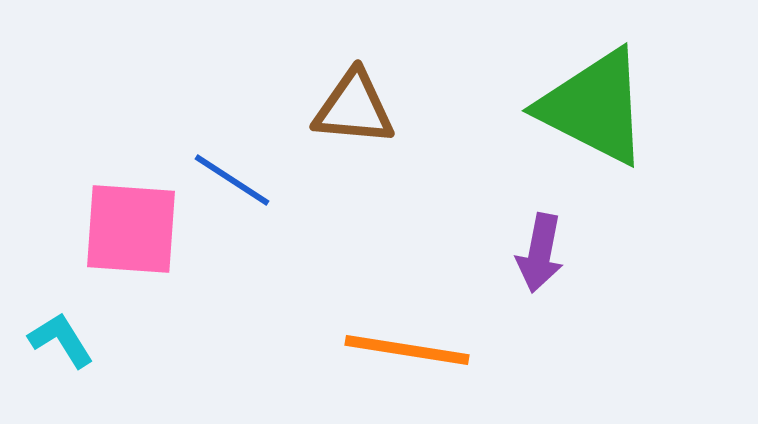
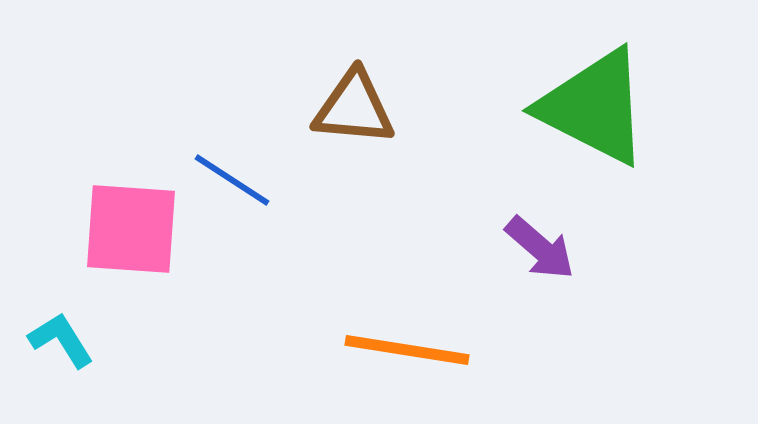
purple arrow: moved 5 px up; rotated 60 degrees counterclockwise
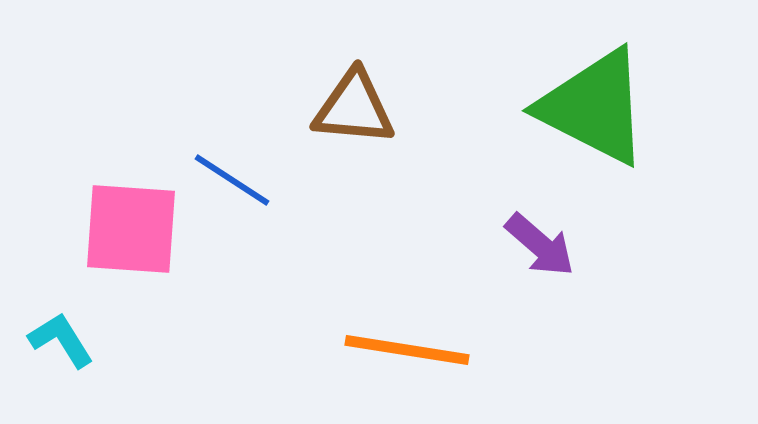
purple arrow: moved 3 px up
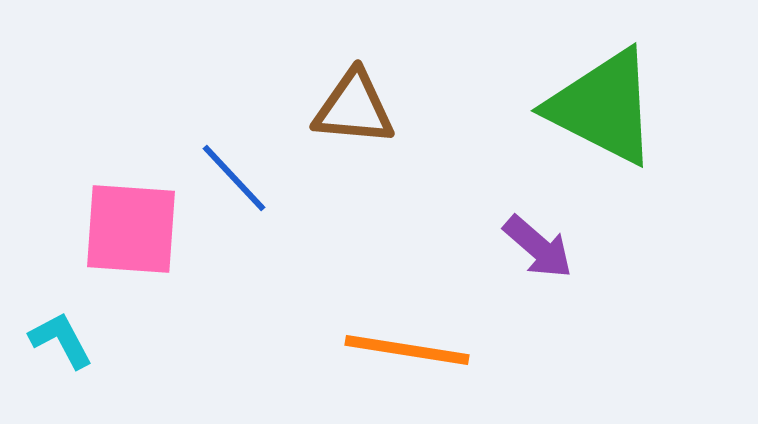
green triangle: moved 9 px right
blue line: moved 2 px right, 2 px up; rotated 14 degrees clockwise
purple arrow: moved 2 px left, 2 px down
cyan L-shape: rotated 4 degrees clockwise
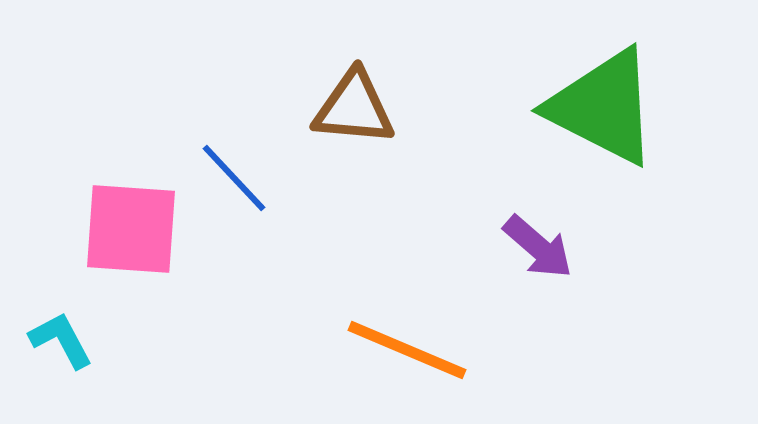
orange line: rotated 14 degrees clockwise
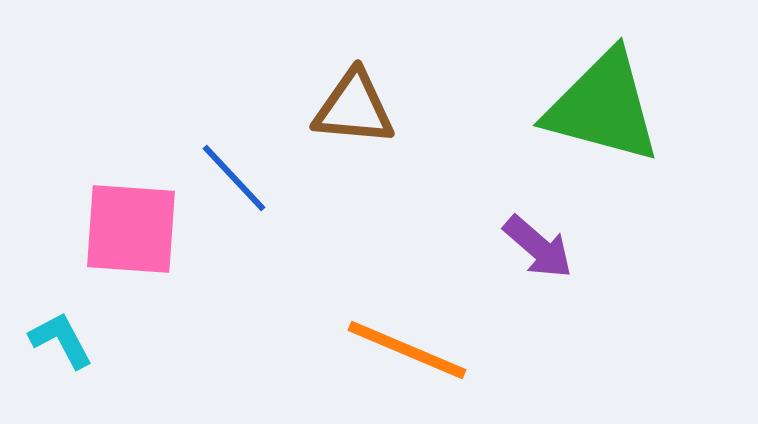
green triangle: rotated 12 degrees counterclockwise
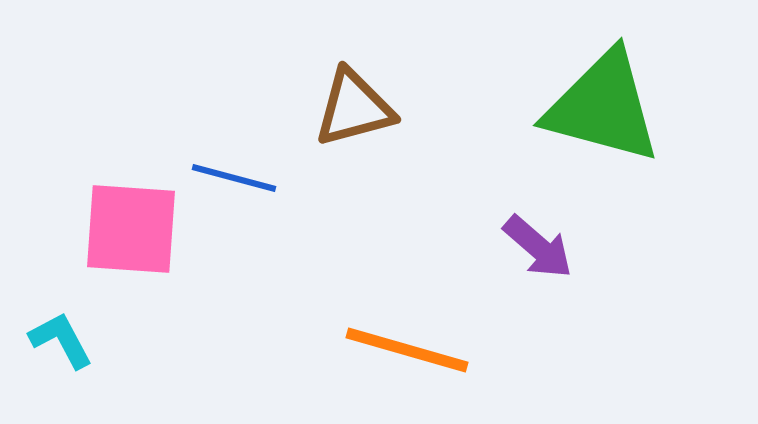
brown triangle: rotated 20 degrees counterclockwise
blue line: rotated 32 degrees counterclockwise
orange line: rotated 7 degrees counterclockwise
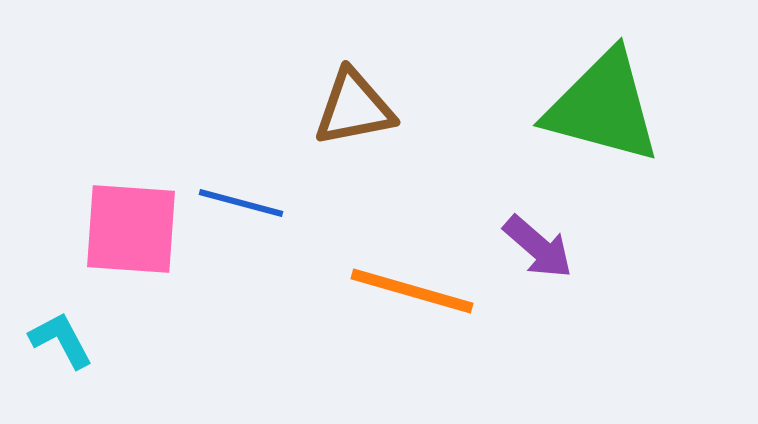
brown triangle: rotated 4 degrees clockwise
blue line: moved 7 px right, 25 px down
orange line: moved 5 px right, 59 px up
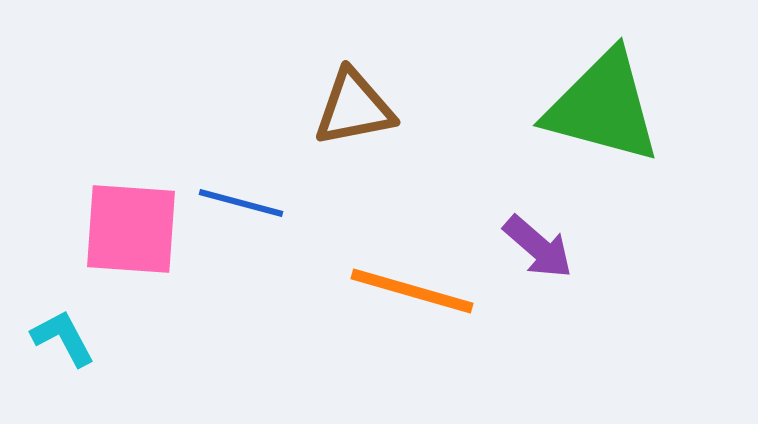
cyan L-shape: moved 2 px right, 2 px up
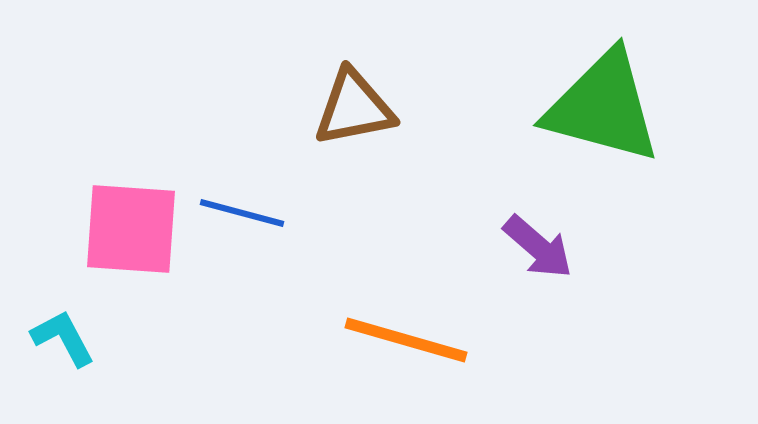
blue line: moved 1 px right, 10 px down
orange line: moved 6 px left, 49 px down
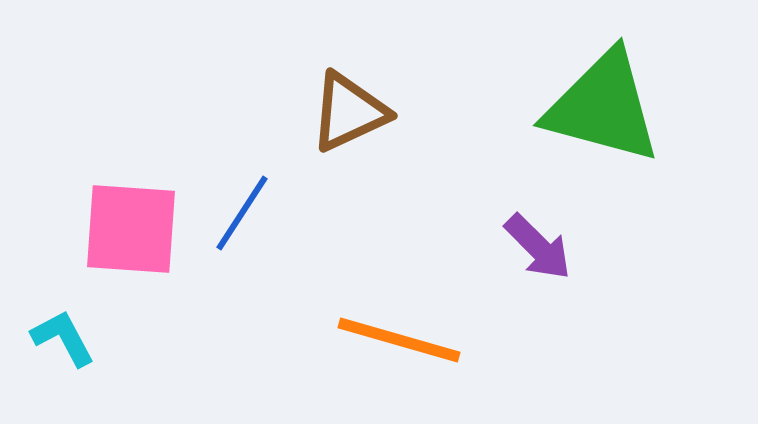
brown triangle: moved 5 px left, 4 px down; rotated 14 degrees counterclockwise
blue line: rotated 72 degrees counterclockwise
purple arrow: rotated 4 degrees clockwise
orange line: moved 7 px left
